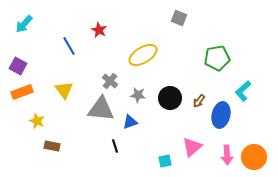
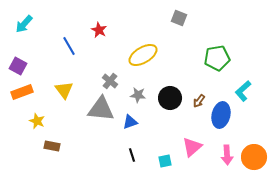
black line: moved 17 px right, 9 px down
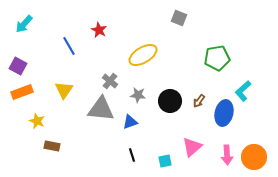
yellow triangle: rotated 12 degrees clockwise
black circle: moved 3 px down
blue ellipse: moved 3 px right, 2 px up
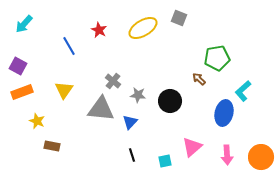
yellow ellipse: moved 27 px up
gray cross: moved 3 px right
brown arrow: moved 22 px up; rotated 96 degrees clockwise
blue triangle: rotated 28 degrees counterclockwise
orange circle: moved 7 px right
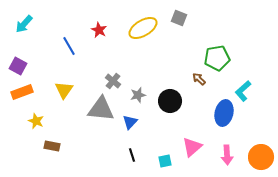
gray star: rotated 21 degrees counterclockwise
yellow star: moved 1 px left
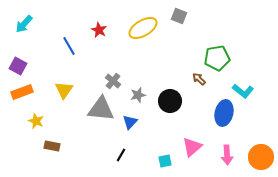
gray square: moved 2 px up
cyan L-shape: rotated 100 degrees counterclockwise
black line: moved 11 px left; rotated 48 degrees clockwise
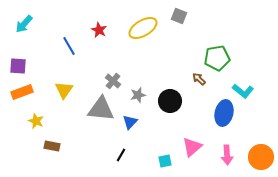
purple square: rotated 24 degrees counterclockwise
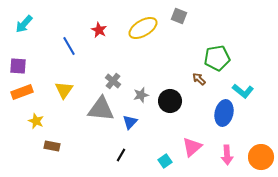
gray star: moved 3 px right
cyan square: rotated 24 degrees counterclockwise
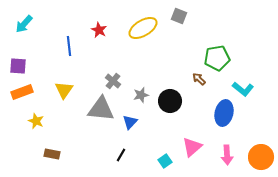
blue line: rotated 24 degrees clockwise
cyan L-shape: moved 2 px up
brown rectangle: moved 8 px down
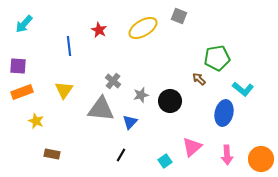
orange circle: moved 2 px down
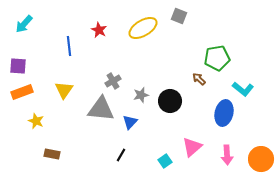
gray cross: rotated 21 degrees clockwise
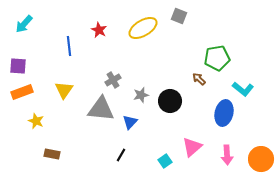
gray cross: moved 1 px up
